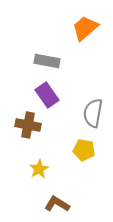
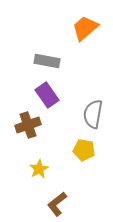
gray semicircle: moved 1 px down
brown cross: rotated 30 degrees counterclockwise
brown L-shape: rotated 70 degrees counterclockwise
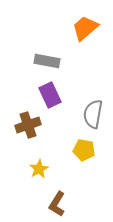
purple rectangle: moved 3 px right; rotated 10 degrees clockwise
brown L-shape: rotated 20 degrees counterclockwise
